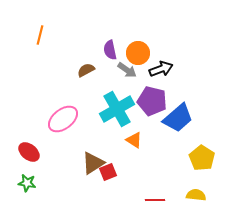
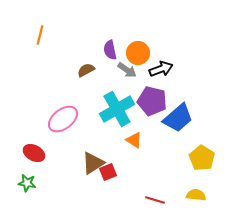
red ellipse: moved 5 px right, 1 px down; rotated 10 degrees counterclockwise
red line: rotated 18 degrees clockwise
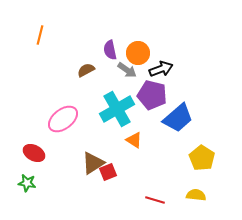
purple pentagon: moved 6 px up
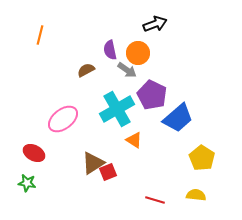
black arrow: moved 6 px left, 45 px up
purple pentagon: rotated 12 degrees clockwise
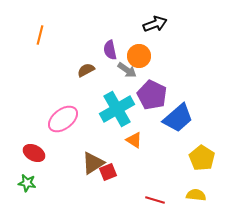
orange circle: moved 1 px right, 3 px down
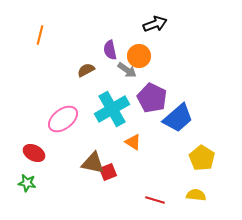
purple pentagon: moved 3 px down
cyan cross: moved 5 px left
orange triangle: moved 1 px left, 2 px down
brown triangle: rotated 45 degrees clockwise
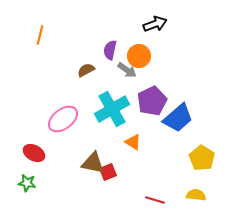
purple semicircle: rotated 24 degrees clockwise
purple pentagon: moved 3 px down; rotated 20 degrees clockwise
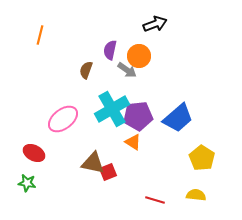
brown semicircle: rotated 42 degrees counterclockwise
purple pentagon: moved 14 px left, 15 px down; rotated 20 degrees clockwise
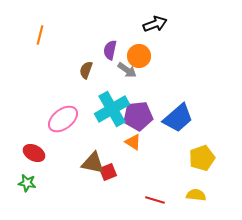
yellow pentagon: rotated 20 degrees clockwise
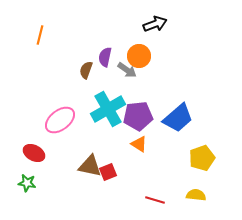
purple semicircle: moved 5 px left, 7 px down
cyan cross: moved 4 px left
pink ellipse: moved 3 px left, 1 px down
orange triangle: moved 6 px right, 2 px down
brown triangle: moved 3 px left, 3 px down
